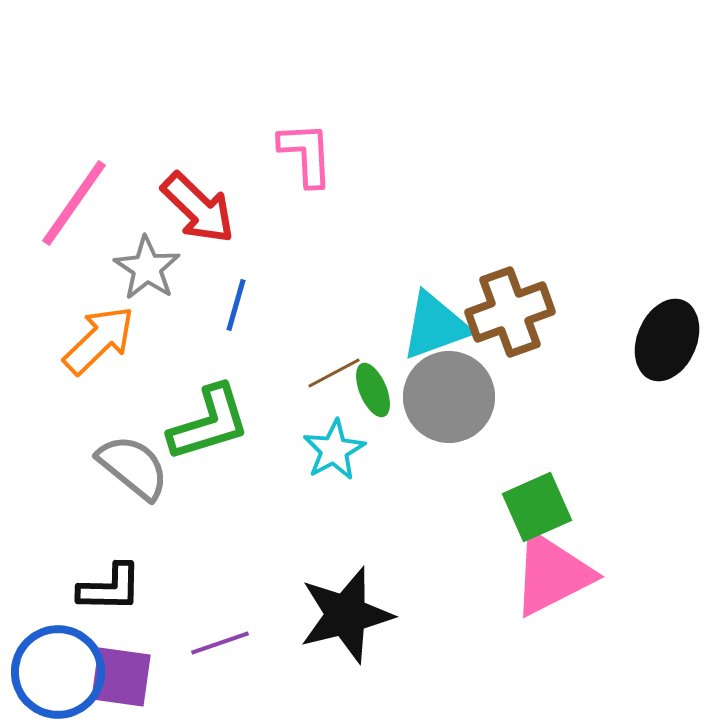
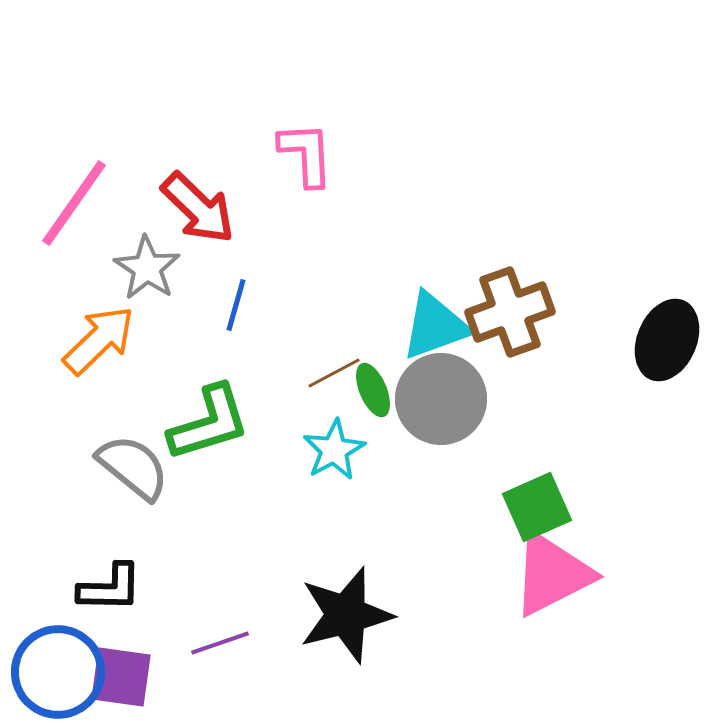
gray circle: moved 8 px left, 2 px down
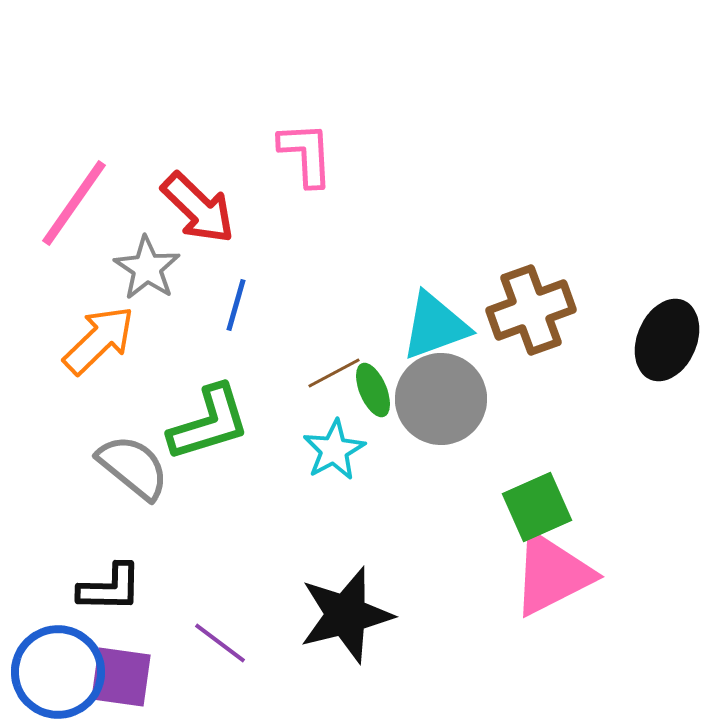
brown cross: moved 21 px right, 2 px up
purple line: rotated 56 degrees clockwise
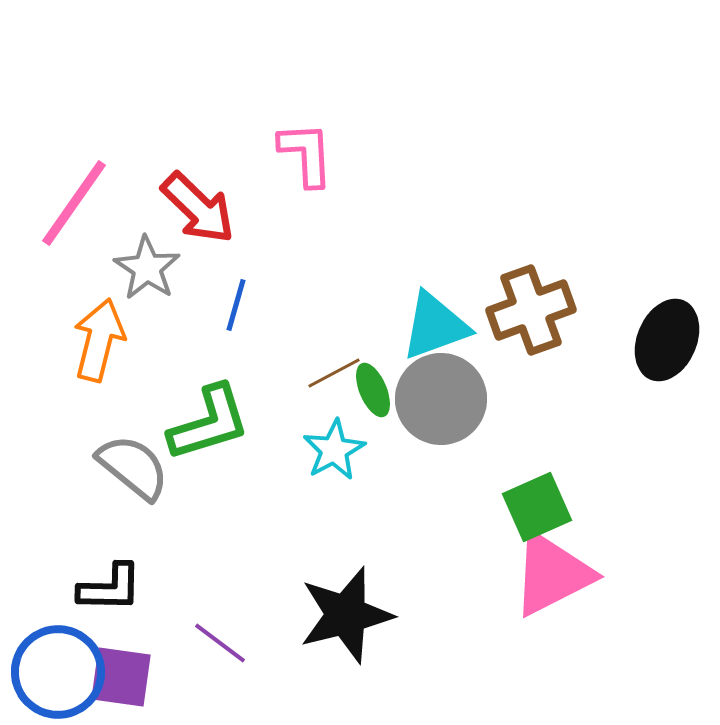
orange arrow: rotated 32 degrees counterclockwise
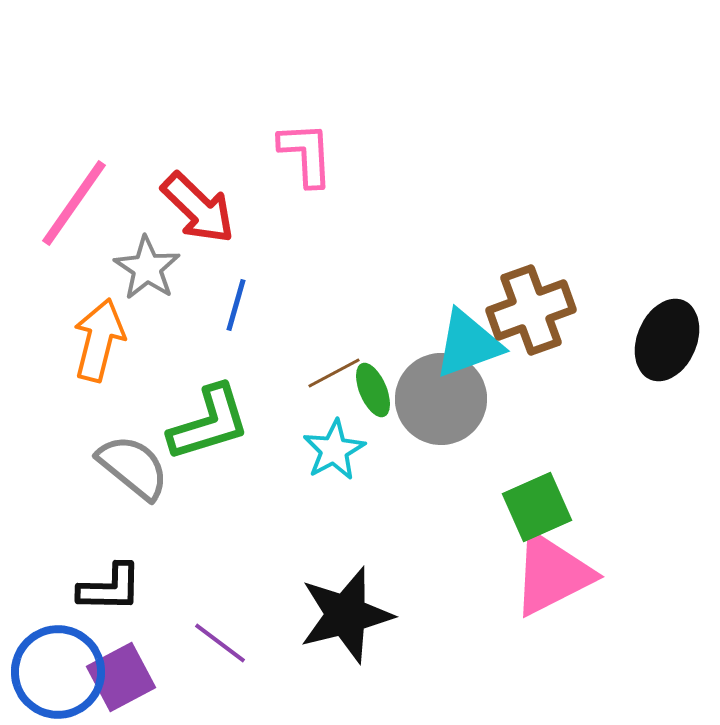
cyan triangle: moved 33 px right, 18 px down
purple square: rotated 36 degrees counterclockwise
